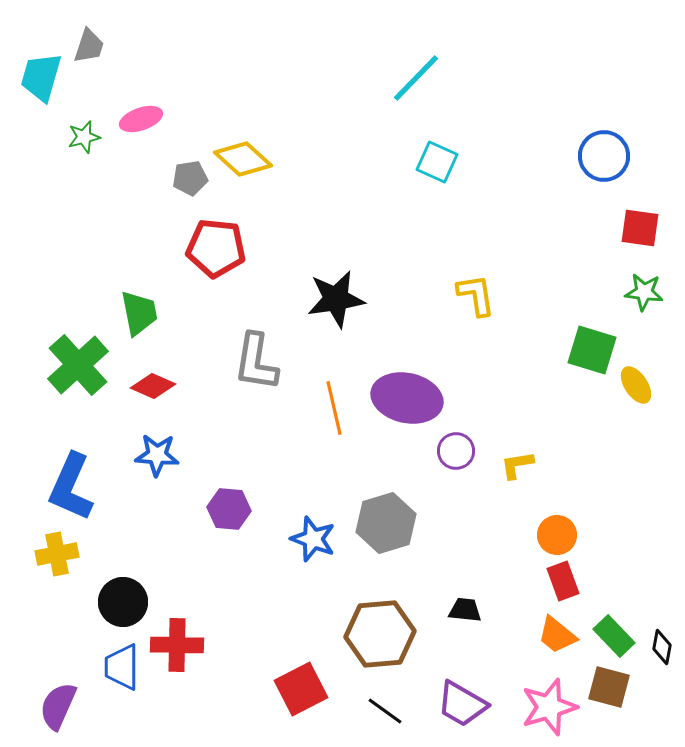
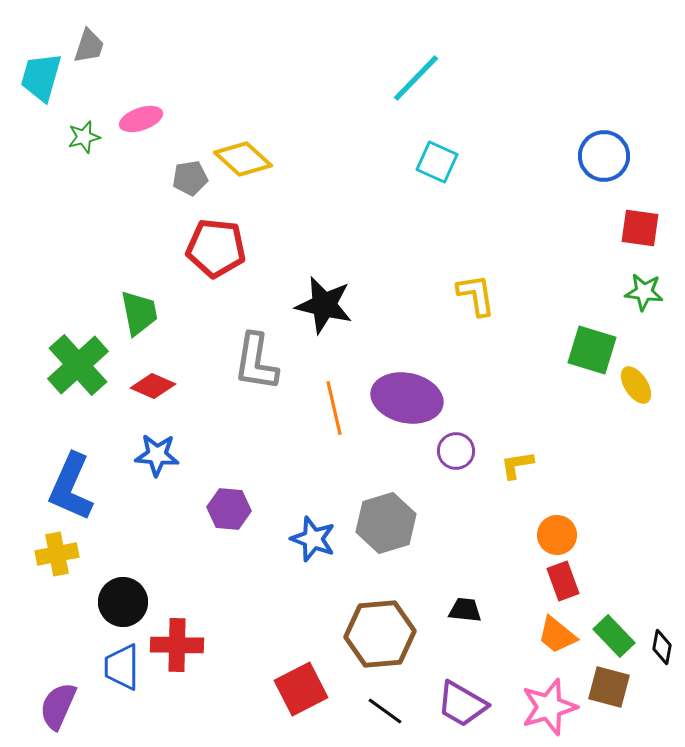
black star at (336, 299): moved 12 px left, 6 px down; rotated 22 degrees clockwise
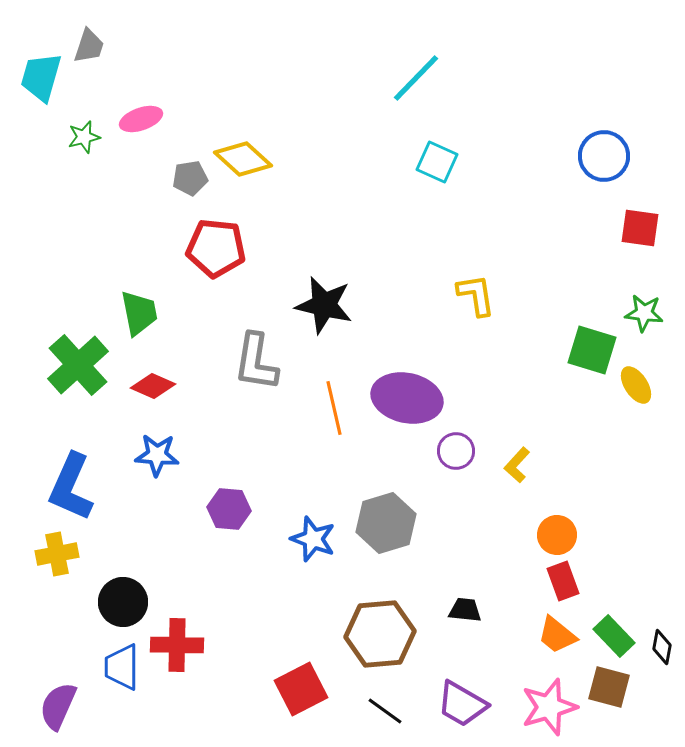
green star at (644, 292): moved 21 px down
yellow L-shape at (517, 465): rotated 39 degrees counterclockwise
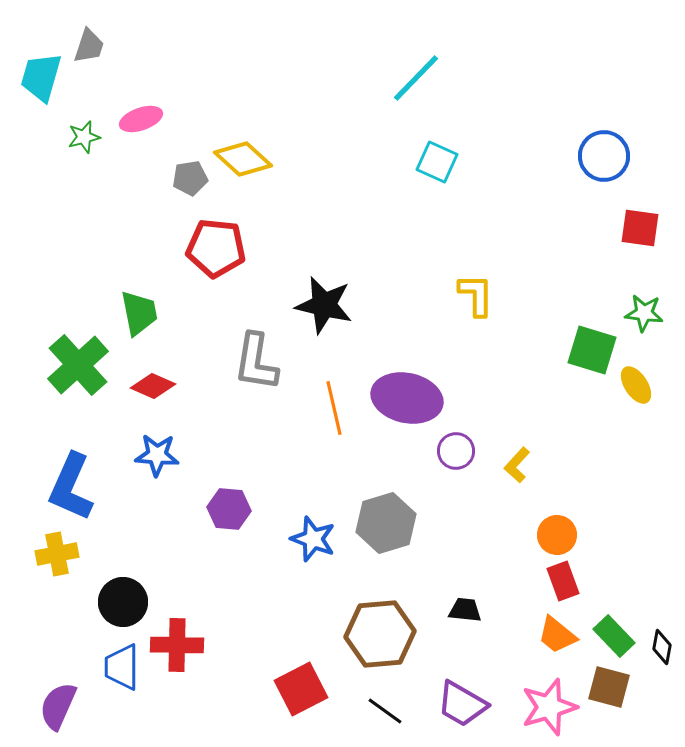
yellow L-shape at (476, 295): rotated 9 degrees clockwise
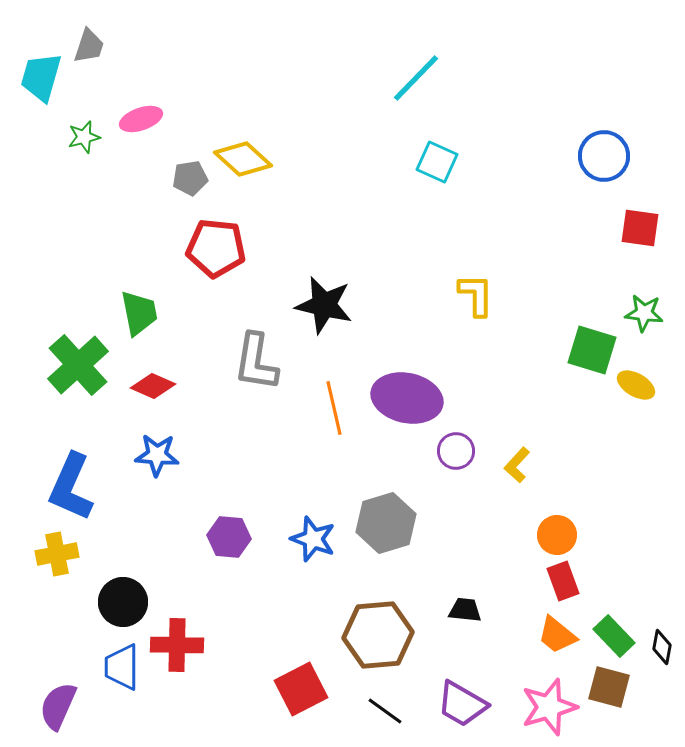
yellow ellipse at (636, 385): rotated 27 degrees counterclockwise
purple hexagon at (229, 509): moved 28 px down
brown hexagon at (380, 634): moved 2 px left, 1 px down
